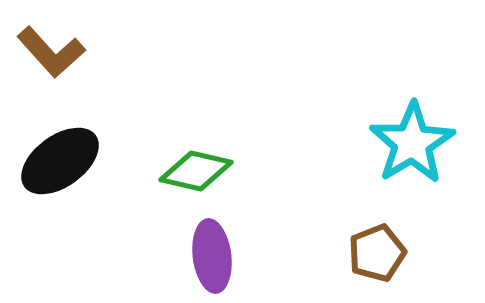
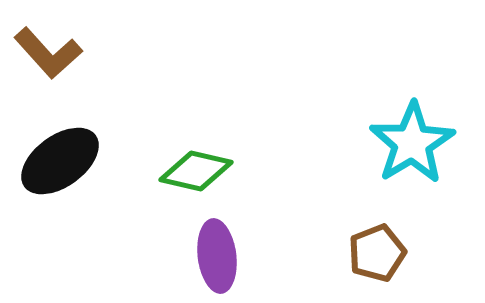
brown L-shape: moved 3 px left, 1 px down
purple ellipse: moved 5 px right
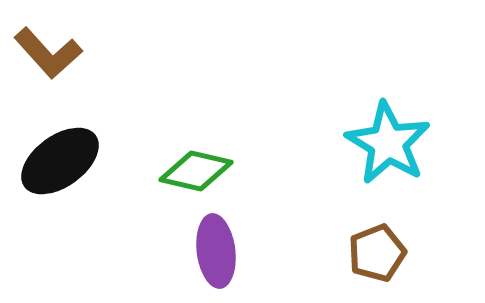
cyan star: moved 24 px left; rotated 10 degrees counterclockwise
purple ellipse: moved 1 px left, 5 px up
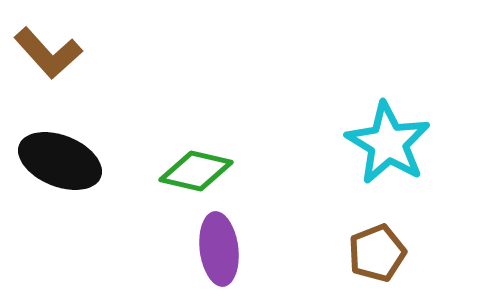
black ellipse: rotated 58 degrees clockwise
purple ellipse: moved 3 px right, 2 px up
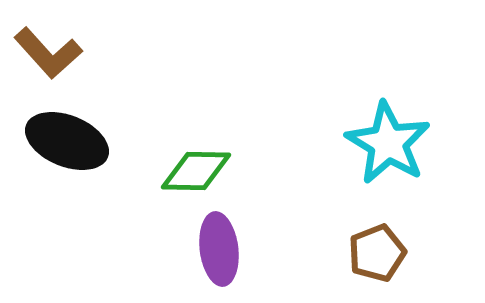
black ellipse: moved 7 px right, 20 px up
green diamond: rotated 12 degrees counterclockwise
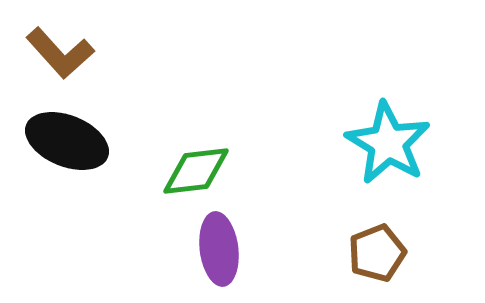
brown L-shape: moved 12 px right
green diamond: rotated 8 degrees counterclockwise
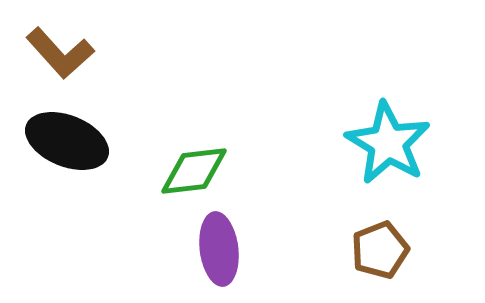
green diamond: moved 2 px left
brown pentagon: moved 3 px right, 3 px up
